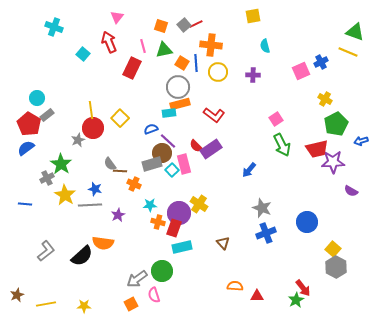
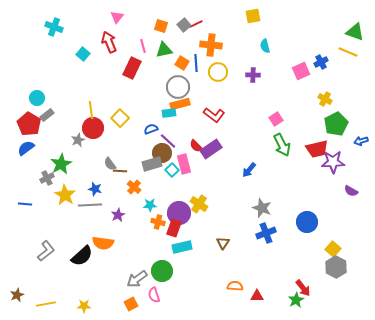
green star at (61, 164): rotated 10 degrees clockwise
orange cross at (134, 184): moved 3 px down; rotated 16 degrees clockwise
brown triangle at (223, 243): rotated 16 degrees clockwise
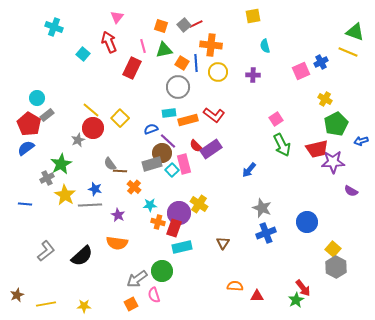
orange rectangle at (180, 104): moved 8 px right, 16 px down
yellow line at (91, 110): rotated 42 degrees counterclockwise
purple star at (118, 215): rotated 16 degrees counterclockwise
orange semicircle at (103, 243): moved 14 px right
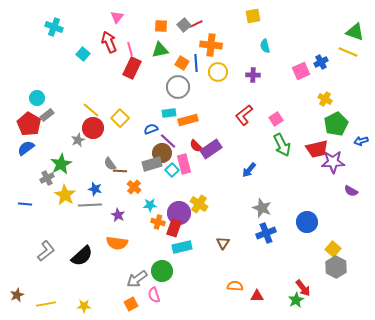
orange square at (161, 26): rotated 16 degrees counterclockwise
pink line at (143, 46): moved 13 px left, 3 px down
green triangle at (164, 50): moved 4 px left
red L-shape at (214, 115): moved 30 px right; rotated 105 degrees clockwise
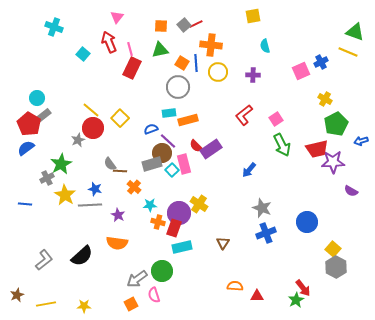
gray rectangle at (47, 115): moved 3 px left
gray L-shape at (46, 251): moved 2 px left, 9 px down
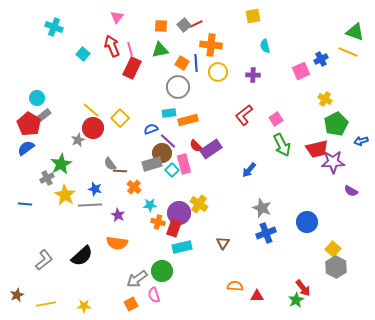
red arrow at (109, 42): moved 3 px right, 4 px down
blue cross at (321, 62): moved 3 px up
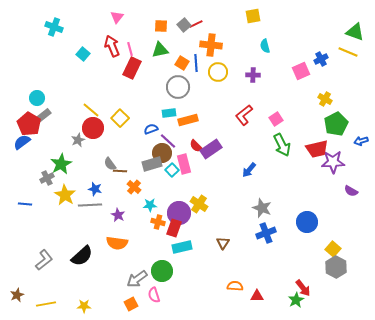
blue semicircle at (26, 148): moved 4 px left, 6 px up
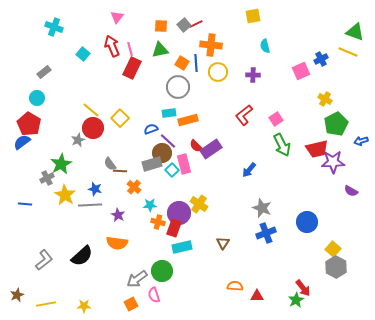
gray rectangle at (44, 115): moved 43 px up
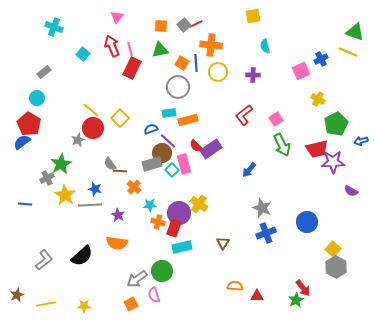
yellow cross at (325, 99): moved 7 px left
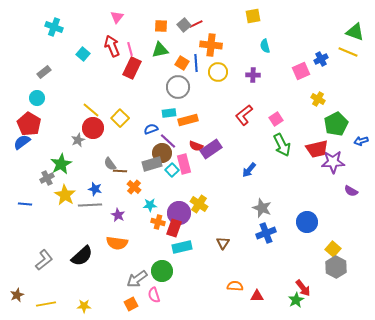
red semicircle at (196, 146): rotated 24 degrees counterclockwise
